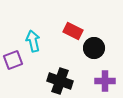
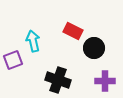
black cross: moved 2 px left, 1 px up
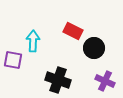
cyan arrow: rotated 15 degrees clockwise
purple square: rotated 30 degrees clockwise
purple cross: rotated 24 degrees clockwise
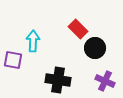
red rectangle: moved 5 px right, 2 px up; rotated 18 degrees clockwise
black circle: moved 1 px right
black cross: rotated 10 degrees counterclockwise
